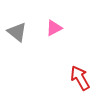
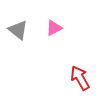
gray triangle: moved 1 px right, 2 px up
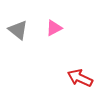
red arrow: rotated 35 degrees counterclockwise
